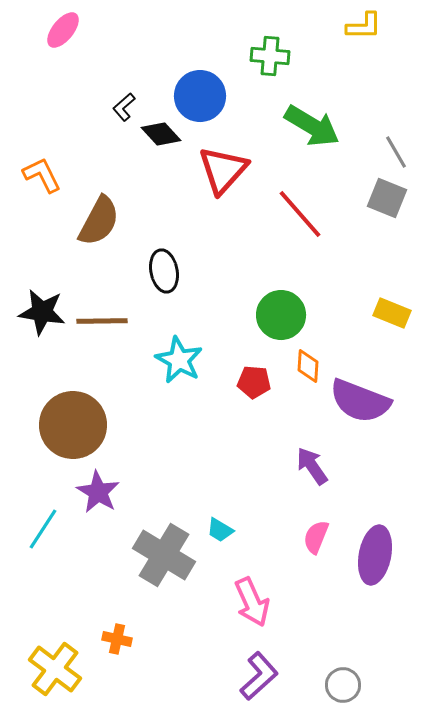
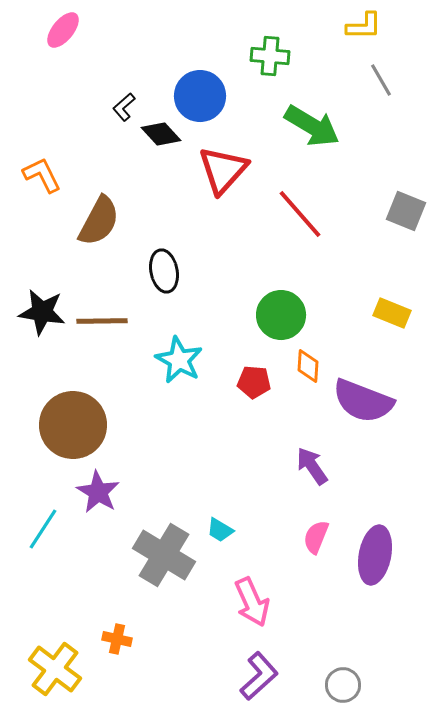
gray line: moved 15 px left, 72 px up
gray square: moved 19 px right, 13 px down
purple semicircle: moved 3 px right
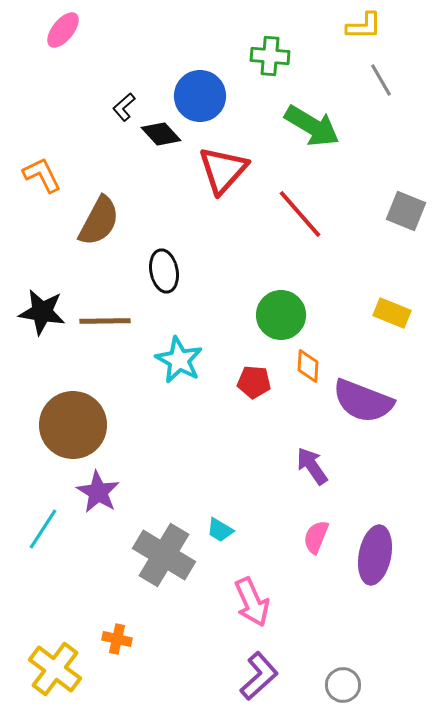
brown line: moved 3 px right
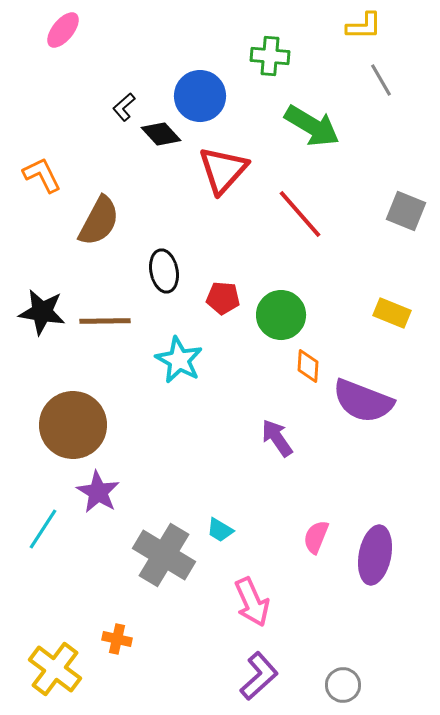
red pentagon: moved 31 px left, 84 px up
purple arrow: moved 35 px left, 28 px up
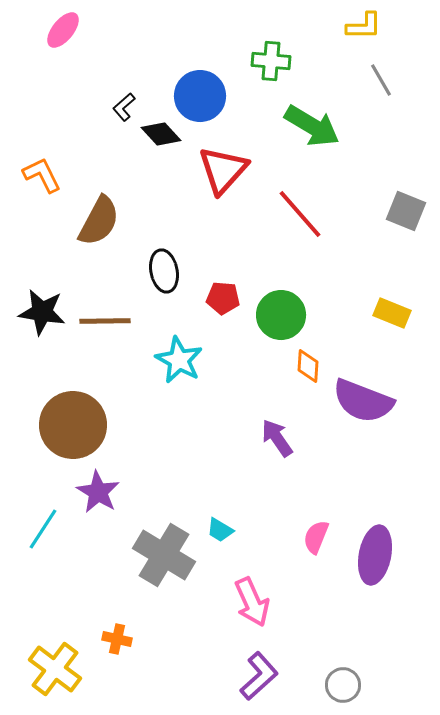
green cross: moved 1 px right, 5 px down
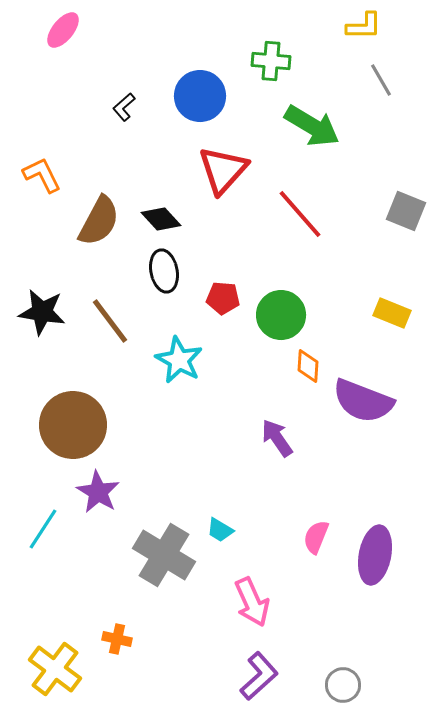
black diamond: moved 85 px down
brown line: moved 5 px right; rotated 54 degrees clockwise
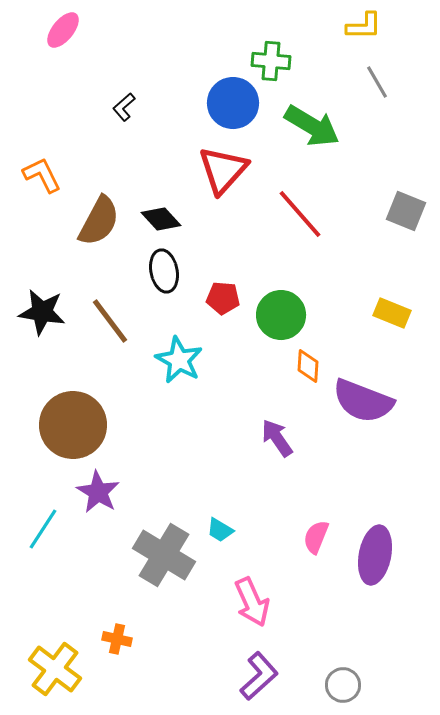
gray line: moved 4 px left, 2 px down
blue circle: moved 33 px right, 7 px down
